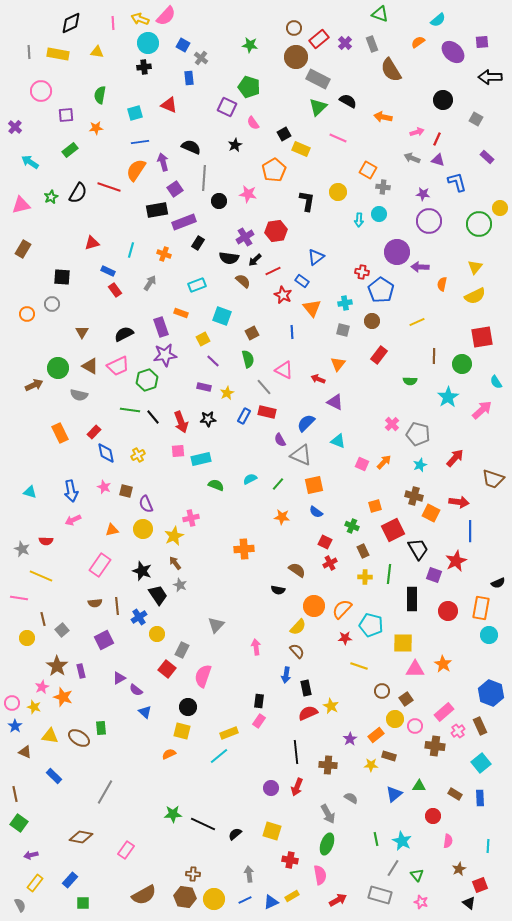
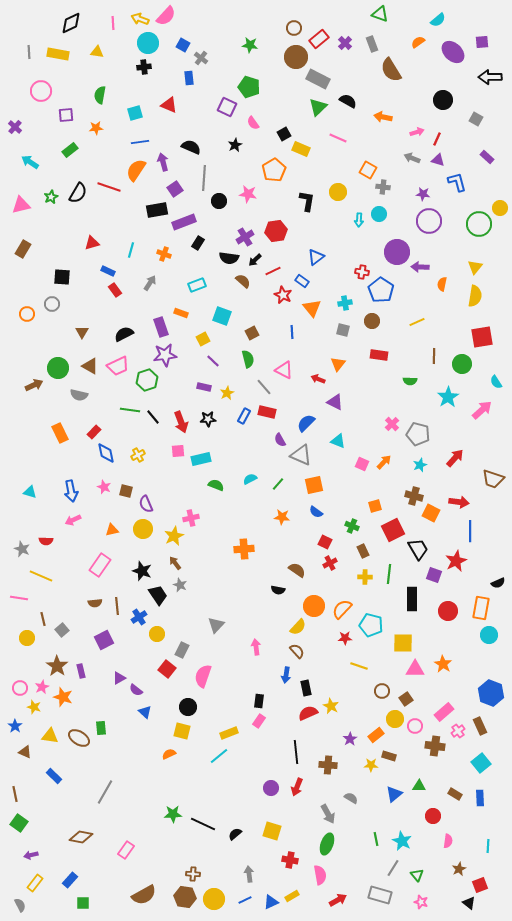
yellow semicircle at (475, 296): rotated 55 degrees counterclockwise
red rectangle at (379, 355): rotated 60 degrees clockwise
pink circle at (12, 703): moved 8 px right, 15 px up
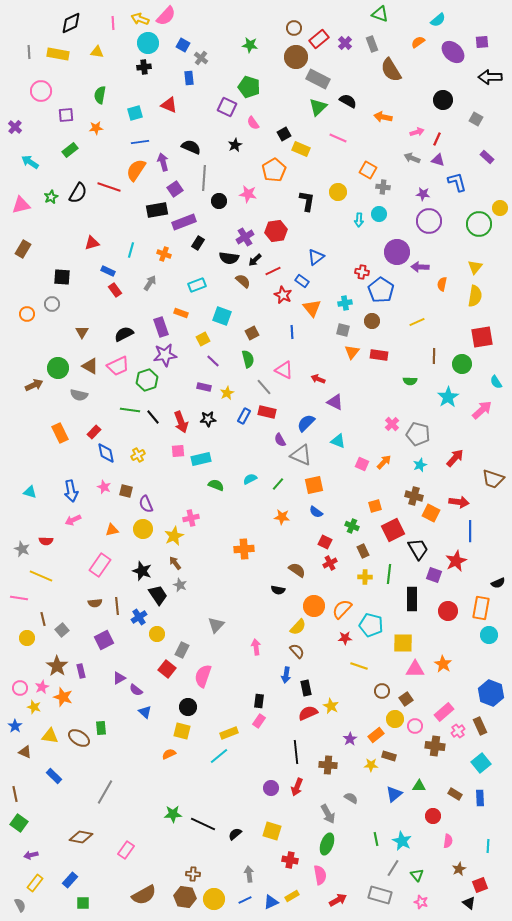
orange triangle at (338, 364): moved 14 px right, 12 px up
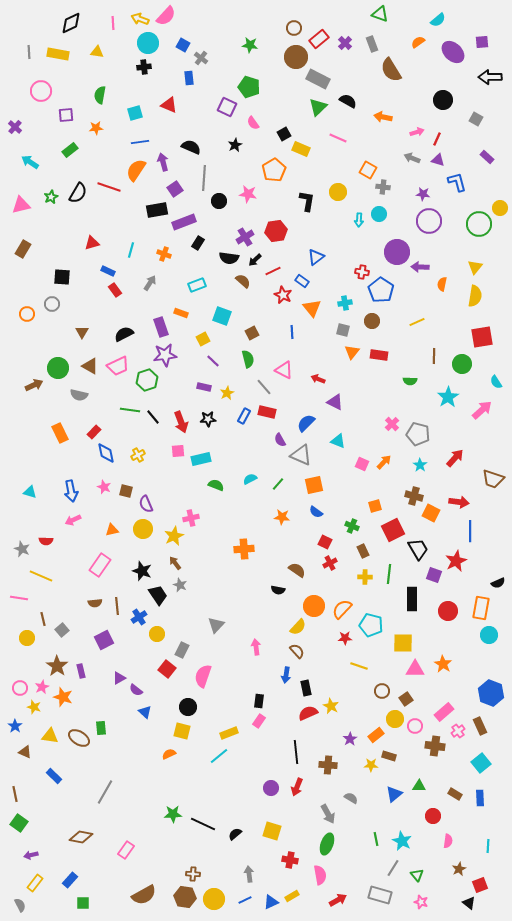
cyan star at (420, 465): rotated 16 degrees counterclockwise
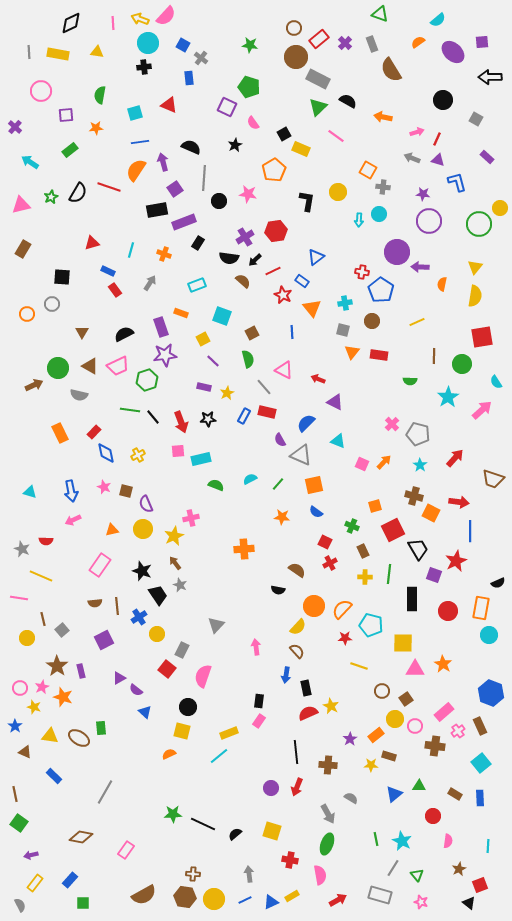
pink line at (338, 138): moved 2 px left, 2 px up; rotated 12 degrees clockwise
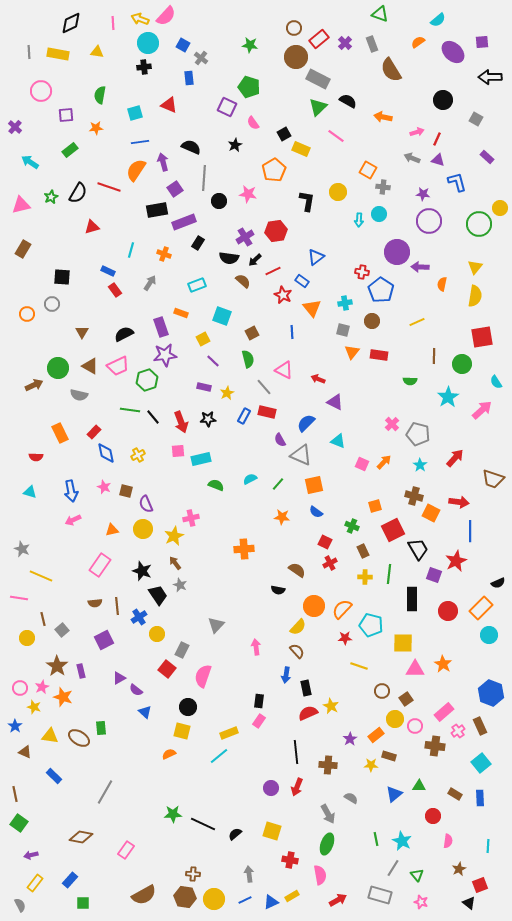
red triangle at (92, 243): moved 16 px up
red semicircle at (46, 541): moved 10 px left, 84 px up
orange rectangle at (481, 608): rotated 35 degrees clockwise
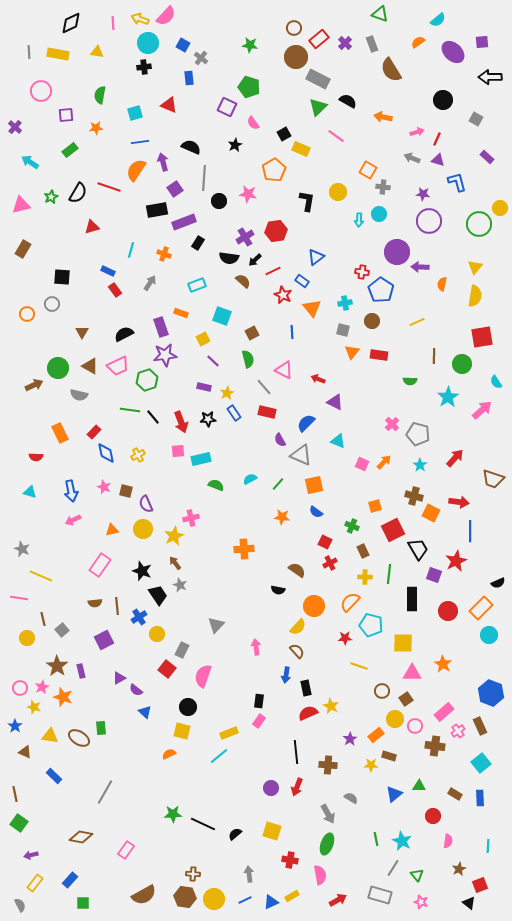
blue rectangle at (244, 416): moved 10 px left, 3 px up; rotated 63 degrees counterclockwise
orange semicircle at (342, 609): moved 8 px right, 7 px up
pink triangle at (415, 669): moved 3 px left, 4 px down
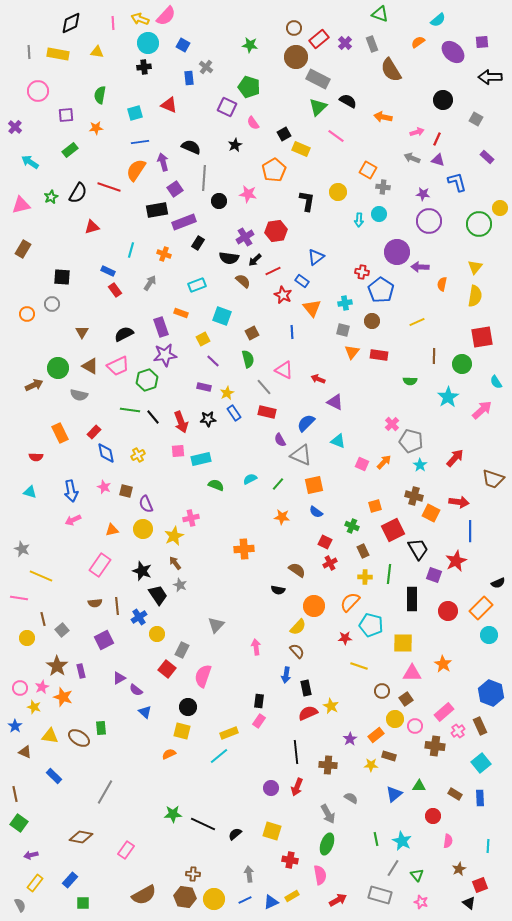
gray cross at (201, 58): moved 5 px right, 9 px down
pink circle at (41, 91): moved 3 px left
gray pentagon at (418, 434): moved 7 px left, 7 px down
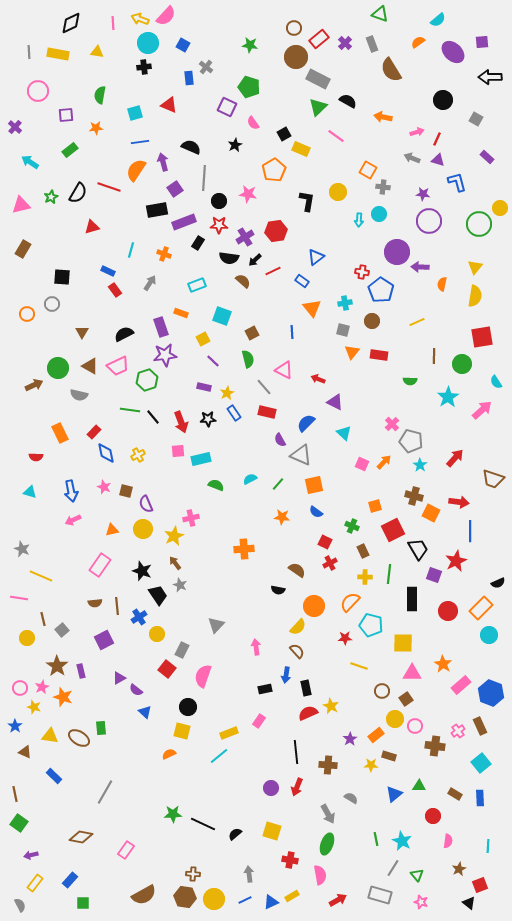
red star at (283, 295): moved 64 px left, 70 px up; rotated 24 degrees counterclockwise
cyan triangle at (338, 441): moved 6 px right, 8 px up; rotated 21 degrees clockwise
black rectangle at (259, 701): moved 6 px right, 12 px up; rotated 72 degrees clockwise
pink rectangle at (444, 712): moved 17 px right, 27 px up
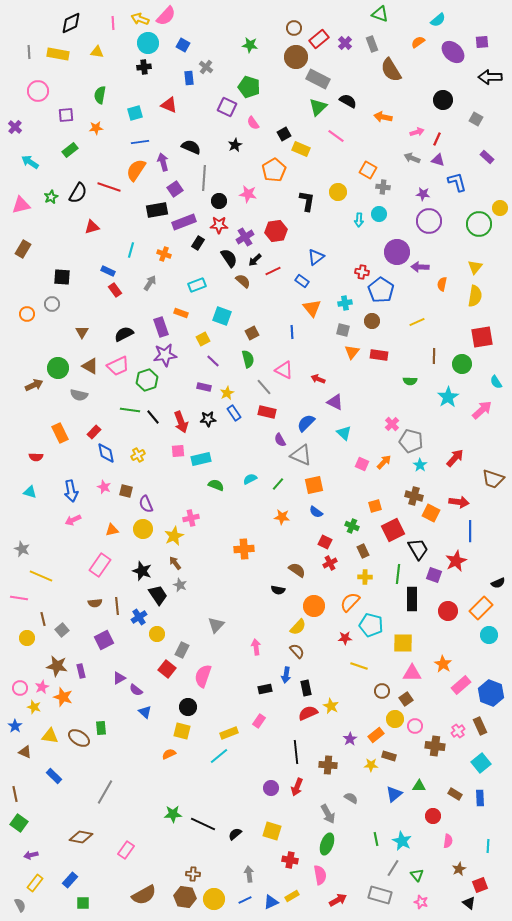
black semicircle at (229, 258): rotated 132 degrees counterclockwise
green line at (389, 574): moved 9 px right
brown star at (57, 666): rotated 25 degrees counterclockwise
